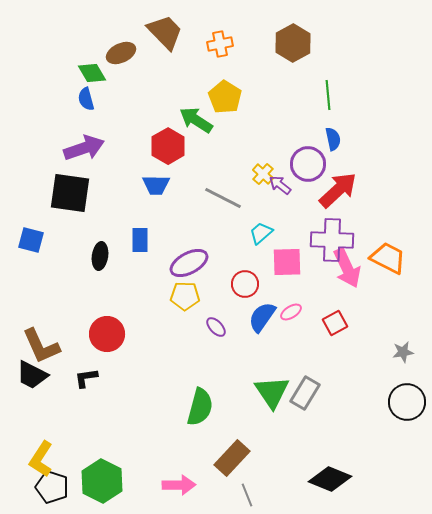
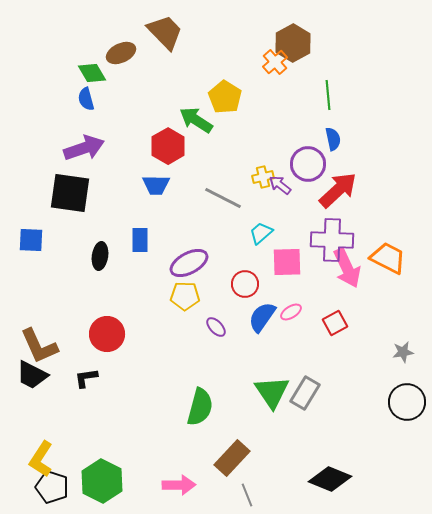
orange cross at (220, 44): moved 55 px right, 18 px down; rotated 30 degrees counterclockwise
yellow cross at (263, 174): moved 3 px down; rotated 35 degrees clockwise
blue square at (31, 240): rotated 12 degrees counterclockwise
brown L-shape at (41, 346): moved 2 px left
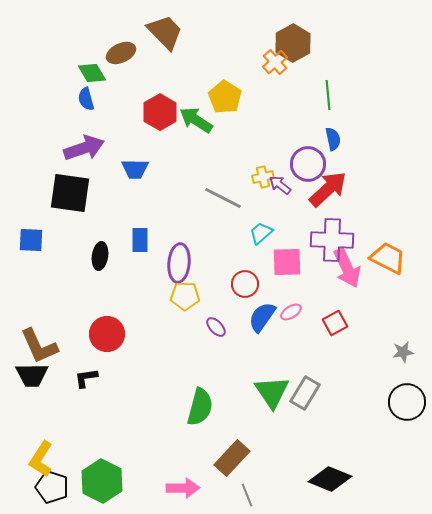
red hexagon at (168, 146): moved 8 px left, 34 px up
blue trapezoid at (156, 185): moved 21 px left, 16 px up
red arrow at (338, 190): moved 10 px left, 1 px up
purple ellipse at (189, 263): moved 10 px left; rotated 57 degrees counterclockwise
black trapezoid at (32, 375): rotated 28 degrees counterclockwise
pink arrow at (179, 485): moved 4 px right, 3 px down
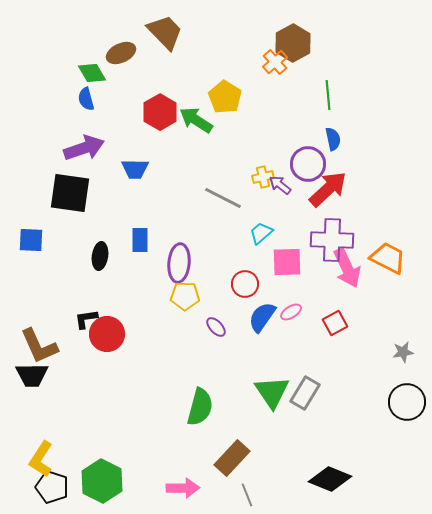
black L-shape at (86, 378): moved 59 px up
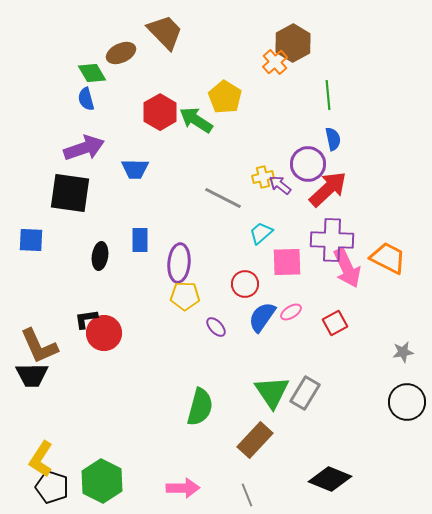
red circle at (107, 334): moved 3 px left, 1 px up
brown rectangle at (232, 458): moved 23 px right, 18 px up
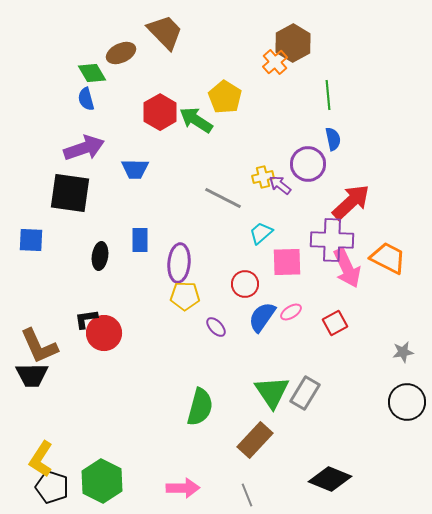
red arrow at (328, 189): moved 23 px right, 13 px down
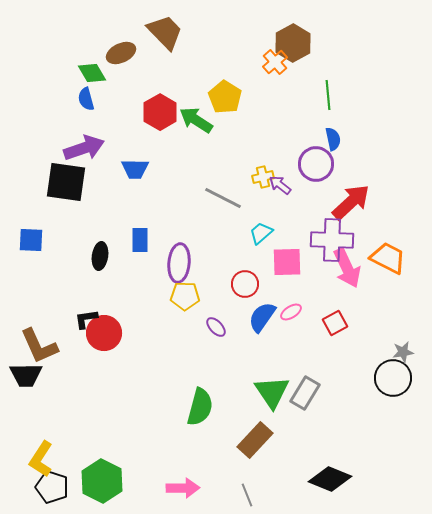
purple circle at (308, 164): moved 8 px right
black square at (70, 193): moved 4 px left, 11 px up
black trapezoid at (32, 375): moved 6 px left
black circle at (407, 402): moved 14 px left, 24 px up
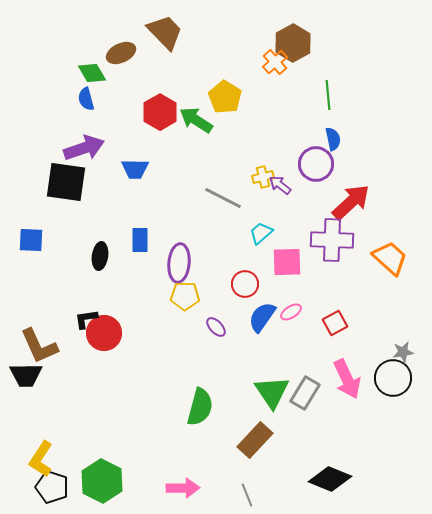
orange trapezoid at (388, 258): moved 2 px right; rotated 15 degrees clockwise
pink arrow at (347, 268): moved 111 px down
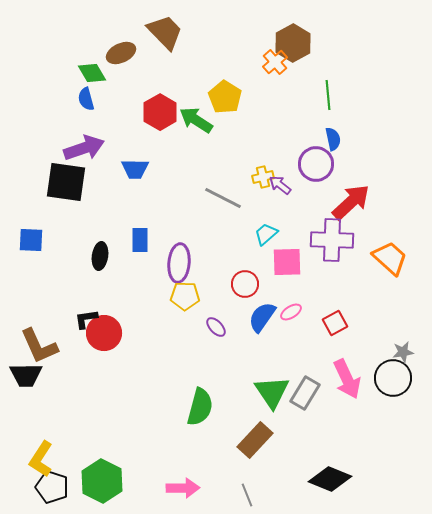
cyan trapezoid at (261, 233): moved 5 px right, 1 px down
